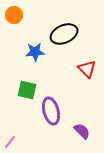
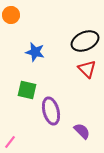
orange circle: moved 3 px left
black ellipse: moved 21 px right, 7 px down
blue star: rotated 18 degrees clockwise
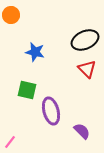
black ellipse: moved 1 px up
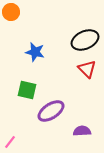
orange circle: moved 3 px up
purple ellipse: rotated 72 degrees clockwise
purple semicircle: rotated 48 degrees counterclockwise
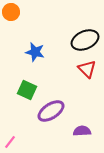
green square: rotated 12 degrees clockwise
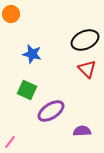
orange circle: moved 2 px down
blue star: moved 3 px left, 2 px down
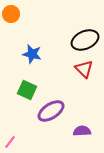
red triangle: moved 3 px left
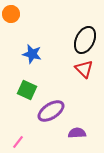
black ellipse: rotated 40 degrees counterclockwise
purple semicircle: moved 5 px left, 2 px down
pink line: moved 8 px right
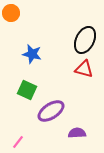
orange circle: moved 1 px up
red triangle: rotated 30 degrees counterclockwise
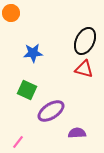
black ellipse: moved 1 px down
blue star: moved 1 px right, 1 px up; rotated 18 degrees counterclockwise
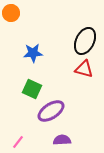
green square: moved 5 px right, 1 px up
purple semicircle: moved 15 px left, 7 px down
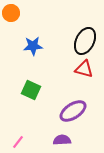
blue star: moved 7 px up
green square: moved 1 px left, 1 px down
purple ellipse: moved 22 px right
